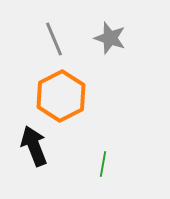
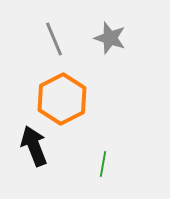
orange hexagon: moved 1 px right, 3 px down
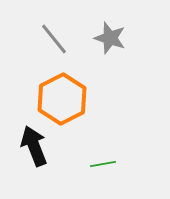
gray line: rotated 16 degrees counterclockwise
green line: rotated 70 degrees clockwise
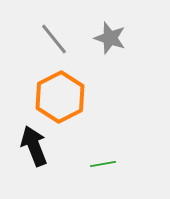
orange hexagon: moved 2 px left, 2 px up
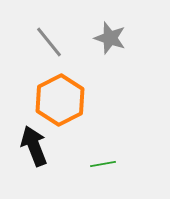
gray line: moved 5 px left, 3 px down
orange hexagon: moved 3 px down
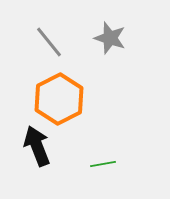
orange hexagon: moved 1 px left, 1 px up
black arrow: moved 3 px right
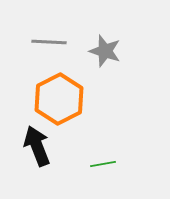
gray star: moved 5 px left, 13 px down
gray line: rotated 48 degrees counterclockwise
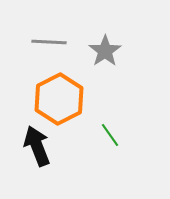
gray star: rotated 20 degrees clockwise
green line: moved 7 px right, 29 px up; rotated 65 degrees clockwise
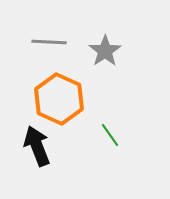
orange hexagon: rotated 9 degrees counterclockwise
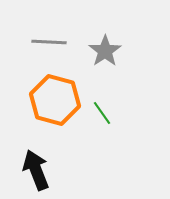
orange hexagon: moved 4 px left, 1 px down; rotated 9 degrees counterclockwise
green line: moved 8 px left, 22 px up
black arrow: moved 1 px left, 24 px down
